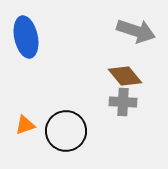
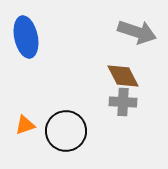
gray arrow: moved 1 px right, 1 px down
brown diamond: moved 2 px left; rotated 12 degrees clockwise
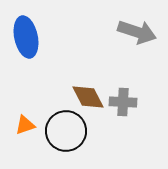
brown diamond: moved 35 px left, 21 px down
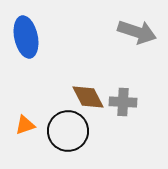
black circle: moved 2 px right
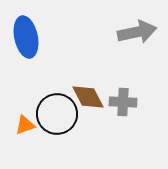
gray arrow: rotated 30 degrees counterclockwise
black circle: moved 11 px left, 17 px up
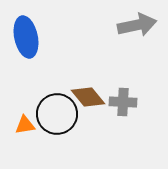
gray arrow: moved 7 px up
brown diamond: rotated 12 degrees counterclockwise
orange triangle: rotated 10 degrees clockwise
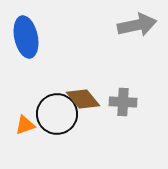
brown diamond: moved 5 px left, 2 px down
orange triangle: rotated 10 degrees counterclockwise
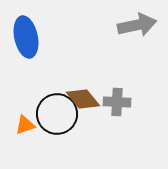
gray cross: moved 6 px left
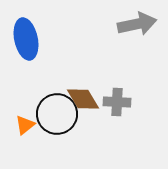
gray arrow: moved 1 px up
blue ellipse: moved 2 px down
brown diamond: rotated 8 degrees clockwise
orange triangle: rotated 20 degrees counterclockwise
